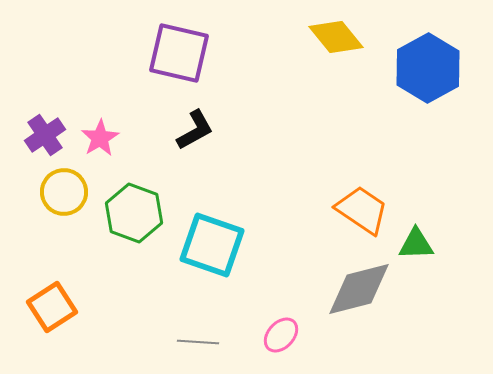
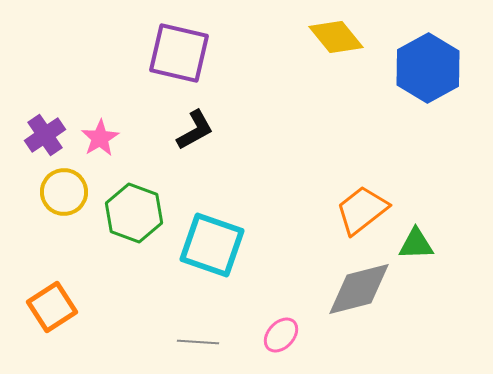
orange trapezoid: rotated 72 degrees counterclockwise
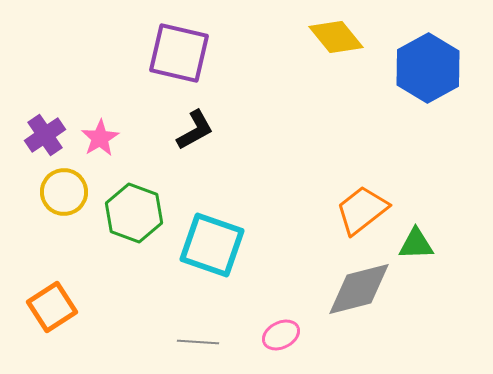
pink ellipse: rotated 21 degrees clockwise
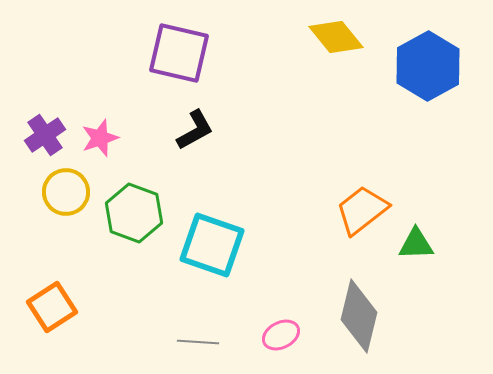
blue hexagon: moved 2 px up
pink star: rotated 12 degrees clockwise
yellow circle: moved 2 px right
gray diamond: moved 27 px down; rotated 62 degrees counterclockwise
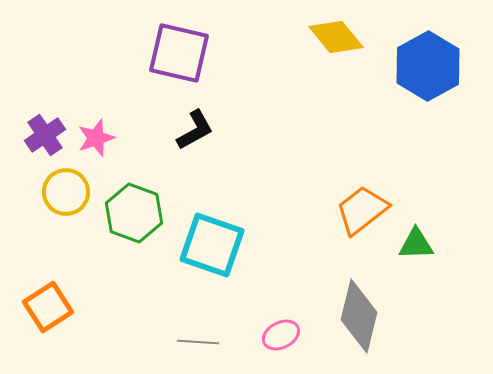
pink star: moved 4 px left
orange square: moved 4 px left
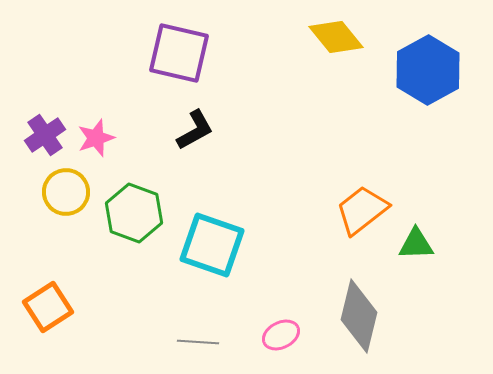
blue hexagon: moved 4 px down
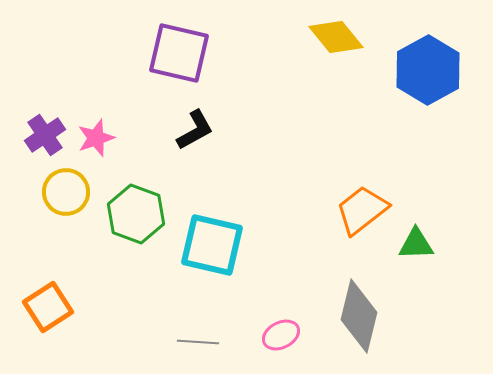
green hexagon: moved 2 px right, 1 px down
cyan square: rotated 6 degrees counterclockwise
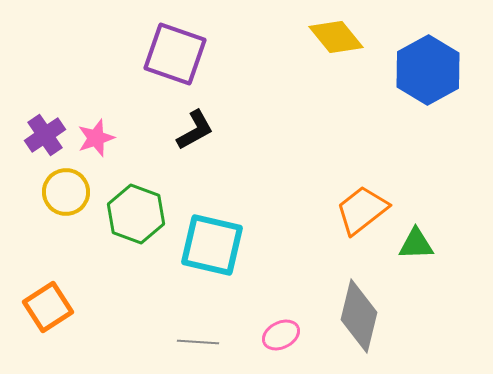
purple square: moved 4 px left, 1 px down; rotated 6 degrees clockwise
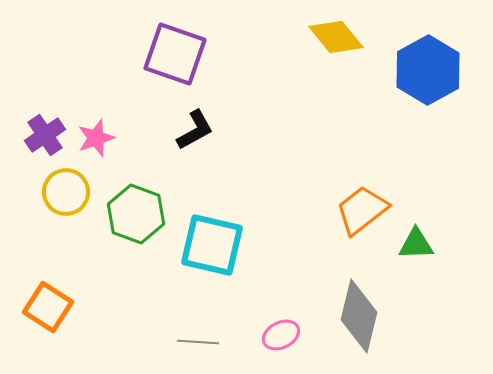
orange square: rotated 24 degrees counterclockwise
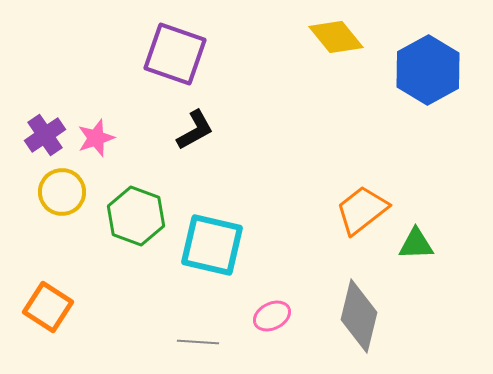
yellow circle: moved 4 px left
green hexagon: moved 2 px down
pink ellipse: moved 9 px left, 19 px up
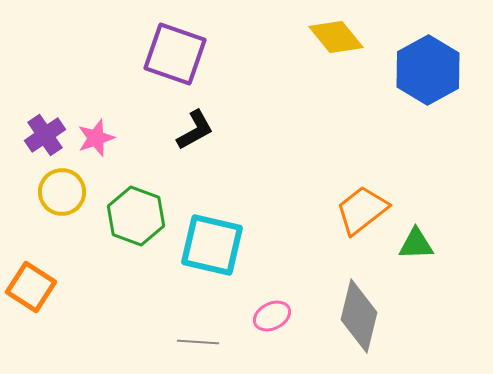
orange square: moved 17 px left, 20 px up
